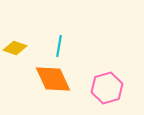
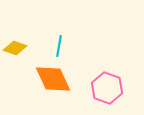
pink hexagon: rotated 24 degrees counterclockwise
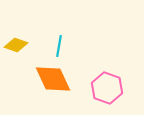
yellow diamond: moved 1 px right, 3 px up
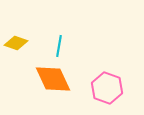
yellow diamond: moved 2 px up
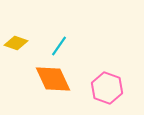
cyan line: rotated 25 degrees clockwise
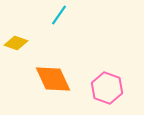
cyan line: moved 31 px up
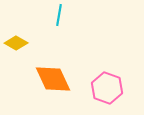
cyan line: rotated 25 degrees counterclockwise
yellow diamond: rotated 10 degrees clockwise
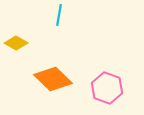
orange diamond: rotated 21 degrees counterclockwise
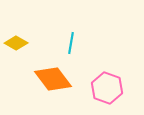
cyan line: moved 12 px right, 28 px down
orange diamond: rotated 9 degrees clockwise
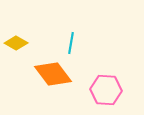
orange diamond: moved 5 px up
pink hexagon: moved 1 px left, 2 px down; rotated 16 degrees counterclockwise
